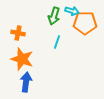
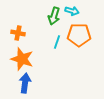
orange pentagon: moved 6 px left, 12 px down
blue arrow: moved 1 px left, 1 px down
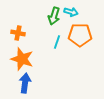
cyan arrow: moved 1 px left, 1 px down
orange pentagon: moved 1 px right
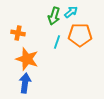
cyan arrow: rotated 56 degrees counterclockwise
orange star: moved 5 px right
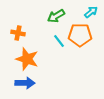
cyan arrow: moved 20 px right
green arrow: moved 2 px right; rotated 42 degrees clockwise
cyan line: moved 2 px right, 1 px up; rotated 56 degrees counterclockwise
blue arrow: rotated 84 degrees clockwise
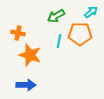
orange pentagon: moved 1 px up
cyan line: rotated 48 degrees clockwise
orange star: moved 3 px right, 4 px up
blue arrow: moved 1 px right, 2 px down
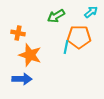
orange pentagon: moved 1 px left, 3 px down
cyan line: moved 7 px right, 6 px down
blue arrow: moved 4 px left, 6 px up
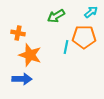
orange pentagon: moved 5 px right
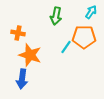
cyan arrow: rotated 16 degrees counterclockwise
green arrow: rotated 48 degrees counterclockwise
cyan line: rotated 24 degrees clockwise
blue arrow: rotated 96 degrees clockwise
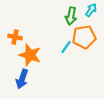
cyan arrow: moved 2 px up
green arrow: moved 15 px right
orange cross: moved 3 px left, 4 px down
orange pentagon: rotated 10 degrees counterclockwise
blue arrow: rotated 12 degrees clockwise
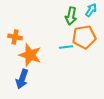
cyan line: rotated 48 degrees clockwise
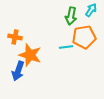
blue arrow: moved 4 px left, 8 px up
